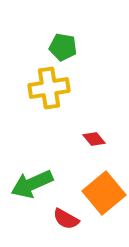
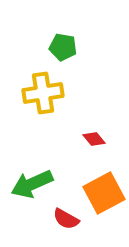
yellow cross: moved 6 px left, 5 px down
orange square: rotated 12 degrees clockwise
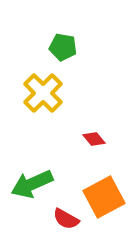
yellow cross: rotated 36 degrees counterclockwise
orange square: moved 4 px down
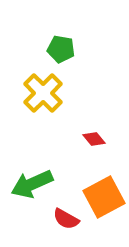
green pentagon: moved 2 px left, 2 px down
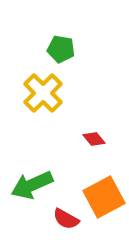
green arrow: moved 1 px down
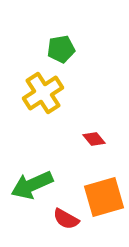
green pentagon: rotated 20 degrees counterclockwise
yellow cross: rotated 12 degrees clockwise
orange square: rotated 12 degrees clockwise
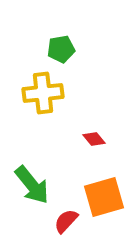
yellow cross: rotated 27 degrees clockwise
green arrow: rotated 105 degrees counterclockwise
red semicircle: moved 2 px down; rotated 104 degrees clockwise
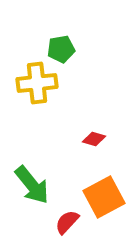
yellow cross: moved 6 px left, 10 px up
red diamond: rotated 35 degrees counterclockwise
orange square: rotated 12 degrees counterclockwise
red semicircle: moved 1 px right, 1 px down
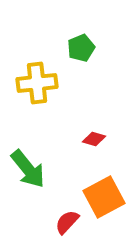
green pentagon: moved 20 px right, 1 px up; rotated 12 degrees counterclockwise
green arrow: moved 4 px left, 16 px up
